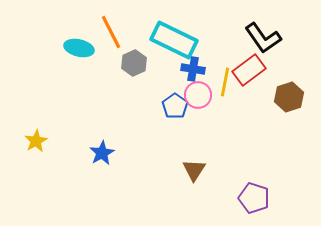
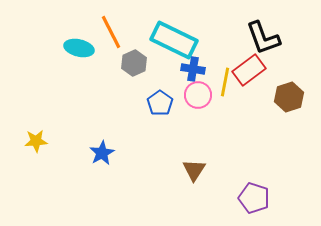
black L-shape: rotated 15 degrees clockwise
blue pentagon: moved 15 px left, 3 px up
yellow star: rotated 25 degrees clockwise
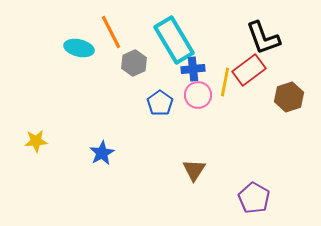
cyan rectangle: rotated 33 degrees clockwise
blue cross: rotated 15 degrees counterclockwise
purple pentagon: rotated 12 degrees clockwise
